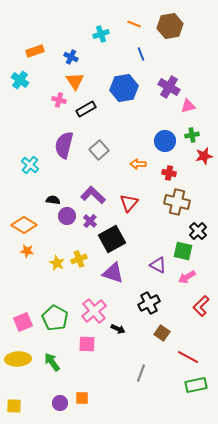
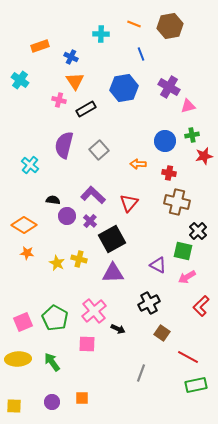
cyan cross at (101, 34): rotated 21 degrees clockwise
orange rectangle at (35, 51): moved 5 px right, 5 px up
orange star at (27, 251): moved 2 px down
yellow cross at (79, 259): rotated 35 degrees clockwise
purple triangle at (113, 273): rotated 20 degrees counterclockwise
purple circle at (60, 403): moved 8 px left, 1 px up
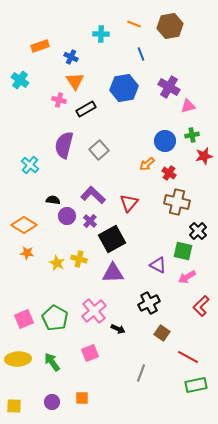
orange arrow at (138, 164): moved 9 px right; rotated 42 degrees counterclockwise
red cross at (169, 173): rotated 24 degrees clockwise
pink square at (23, 322): moved 1 px right, 3 px up
pink square at (87, 344): moved 3 px right, 9 px down; rotated 24 degrees counterclockwise
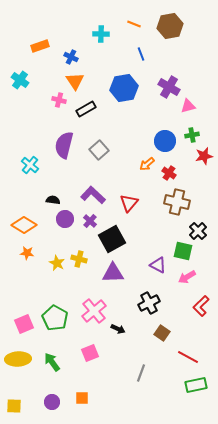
purple circle at (67, 216): moved 2 px left, 3 px down
pink square at (24, 319): moved 5 px down
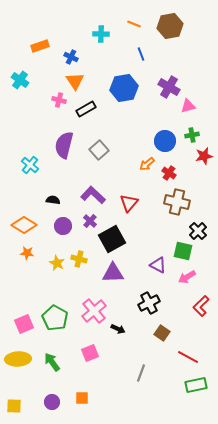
purple circle at (65, 219): moved 2 px left, 7 px down
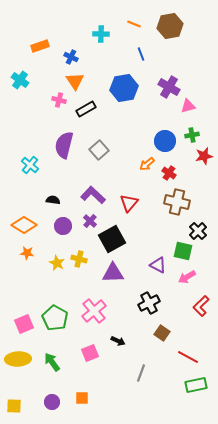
black arrow at (118, 329): moved 12 px down
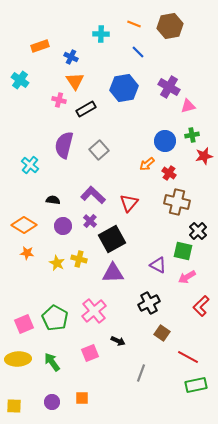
blue line at (141, 54): moved 3 px left, 2 px up; rotated 24 degrees counterclockwise
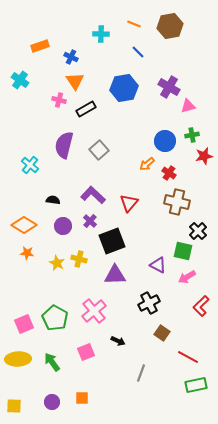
black square at (112, 239): moved 2 px down; rotated 8 degrees clockwise
purple triangle at (113, 273): moved 2 px right, 2 px down
pink square at (90, 353): moved 4 px left, 1 px up
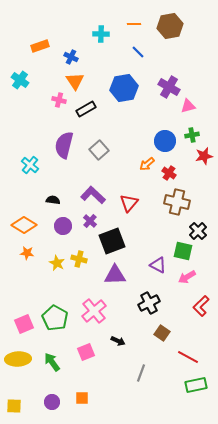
orange line at (134, 24): rotated 24 degrees counterclockwise
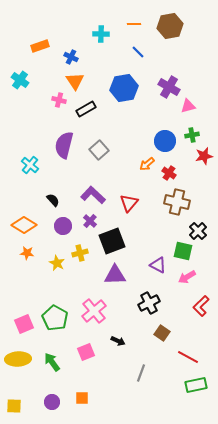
black semicircle at (53, 200): rotated 40 degrees clockwise
yellow cross at (79, 259): moved 1 px right, 6 px up; rotated 28 degrees counterclockwise
